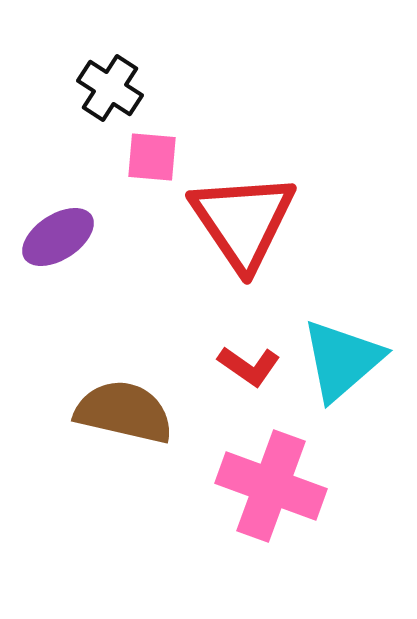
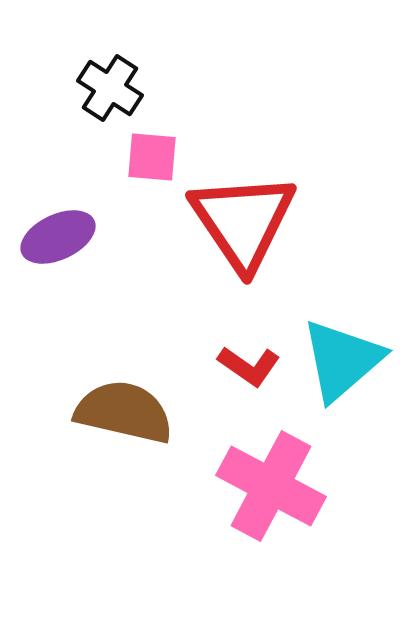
purple ellipse: rotated 8 degrees clockwise
pink cross: rotated 8 degrees clockwise
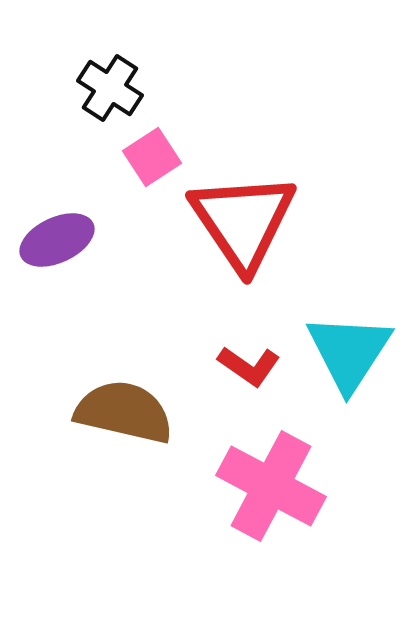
pink square: rotated 38 degrees counterclockwise
purple ellipse: moved 1 px left, 3 px down
cyan triangle: moved 7 px right, 8 px up; rotated 16 degrees counterclockwise
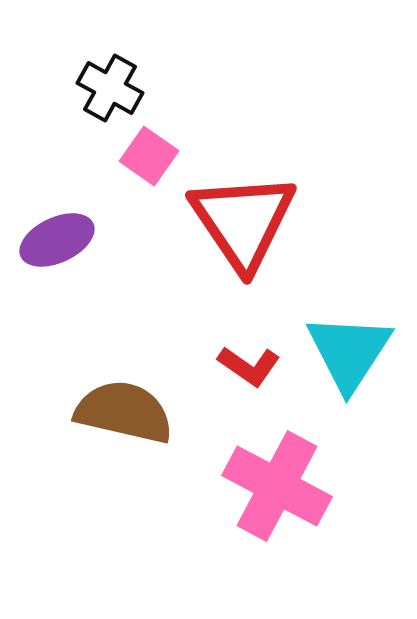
black cross: rotated 4 degrees counterclockwise
pink square: moved 3 px left, 1 px up; rotated 22 degrees counterclockwise
pink cross: moved 6 px right
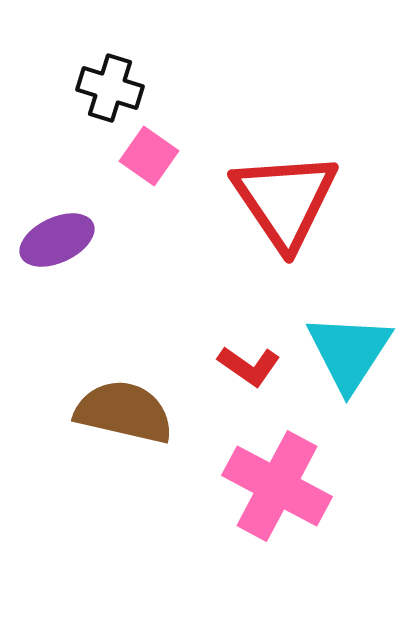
black cross: rotated 12 degrees counterclockwise
red triangle: moved 42 px right, 21 px up
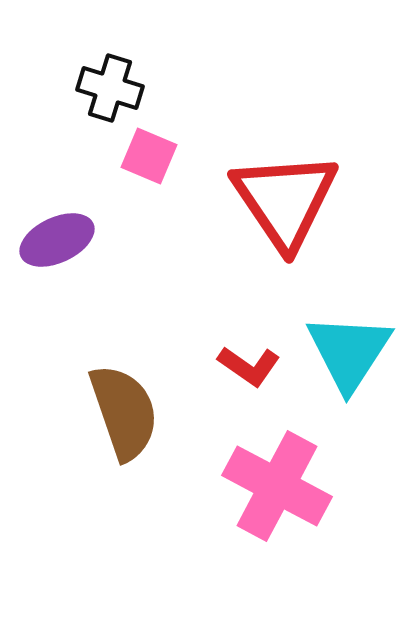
pink square: rotated 12 degrees counterclockwise
brown semicircle: rotated 58 degrees clockwise
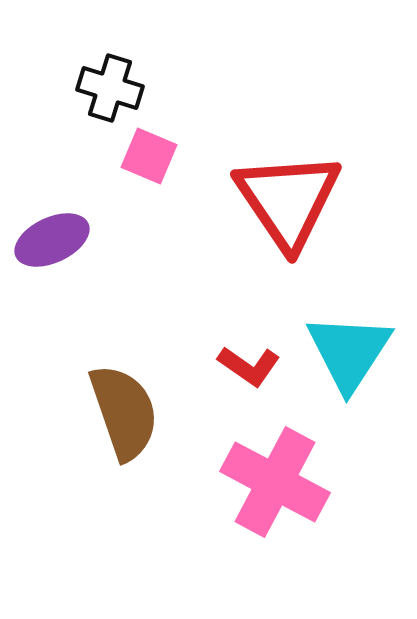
red triangle: moved 3 px right
purple ellipse: moved 5 px left
pink cross: moved 2 px left, 4 px up
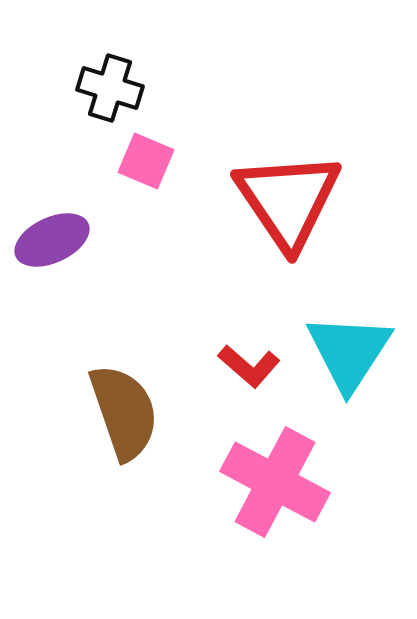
pink square: moved 3 px left, 5 px down
red L-shape: rotated 6 degrees clockwise
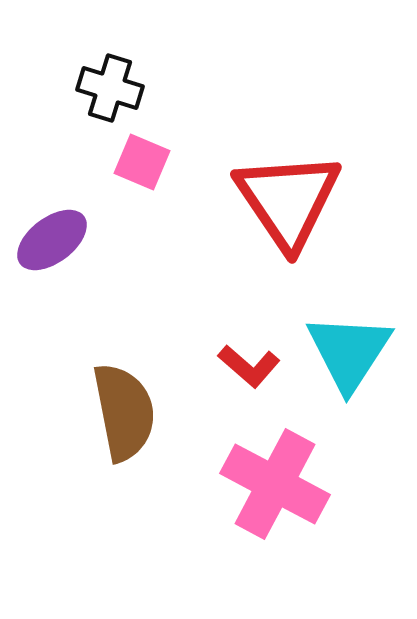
pink square: moved 4 px left, 1 px down
purple ellipse: rotated 12 degrees counterclockwise
brown semicircle: rotated 8 degrees clockwise
pink cross: moved 2 px down
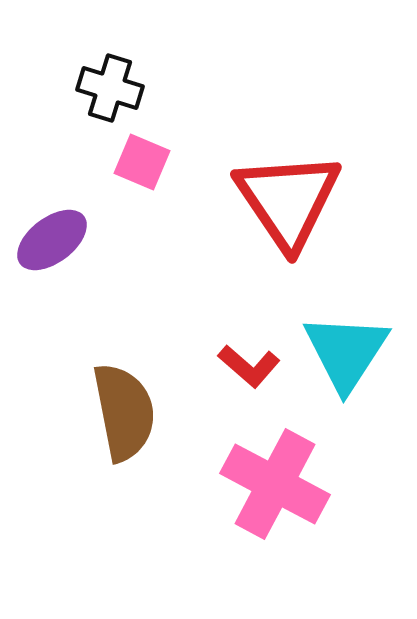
cyan triangle: moved 3 px left
